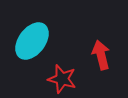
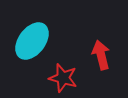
red star: moved 1 px right, 1 px up
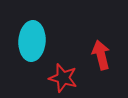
cyan ellipse: rotated 33 degrees counterclockwise
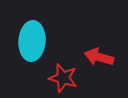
red arrow: moved 2 px left, 2 px down; rotated 60 degrees counterclockwise
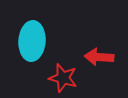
red arrow: rotated 12 degrees counterclockwise
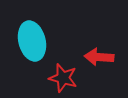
cyan ellipse: rotated 18 degrees counterclockwise
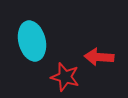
red star: moved 2 px right, 1 px up
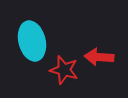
red star: moved 1 px left, 7 px up
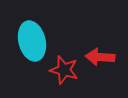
red arrow: moved 1 px right
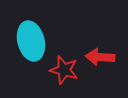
cyan ellipse: moved 1 px left
